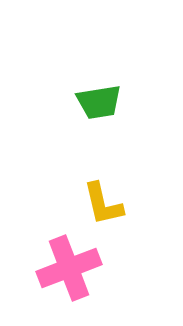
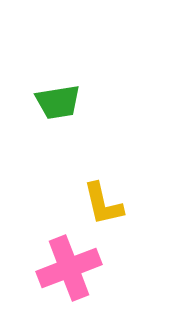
green trapezoid: moved 41 px left
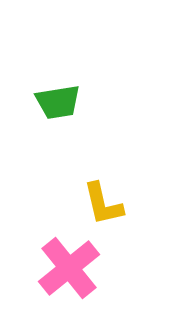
pink cross: rotated 18 degrees counterclockwise
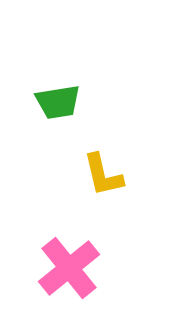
yellow L-shape: moved 29 px up
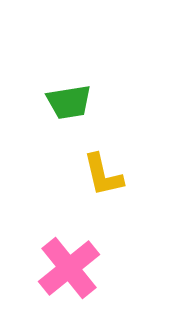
green trapezoid: moved 11 px right
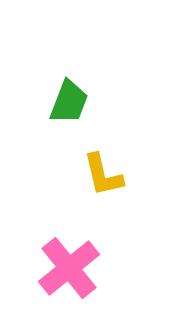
green trapezoid: rotated 60 degrees counterclockwise
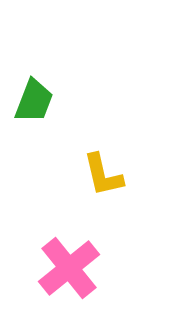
green trapezoid: moved 35 px left, 1 px up
